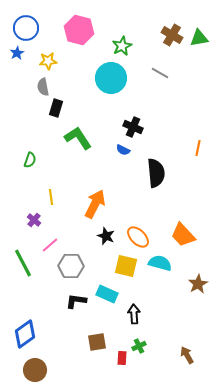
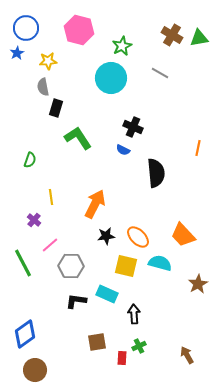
black star: rotated 30 degrees counterclockwise
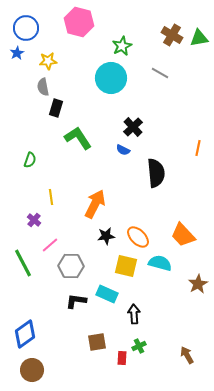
pink hexagon: moved 8 px up
black cross: rotated 24 degrees clockwise
brown circle: moved 3 px left
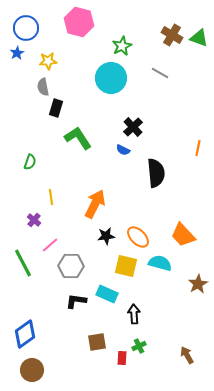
green triangle: rotated 30 degrees clockwise
green semicircle: moved 2 px down
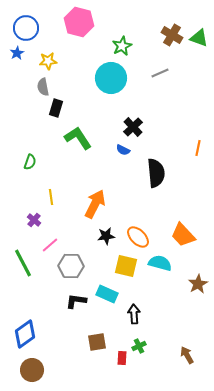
gray line: rotated 54 degrees counterclockwise
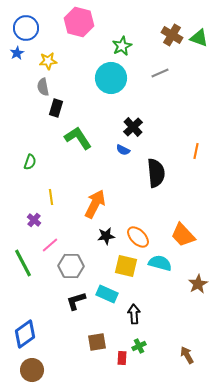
orange line: moved 2 px left, 3 px down
black L-shape: rotated 25 degrees counterclockwise
